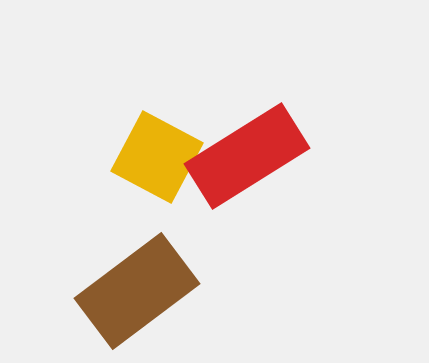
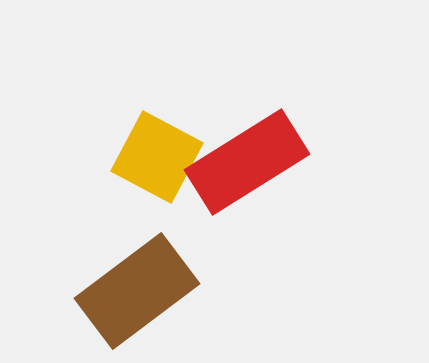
red rectangle: moved 6 px down
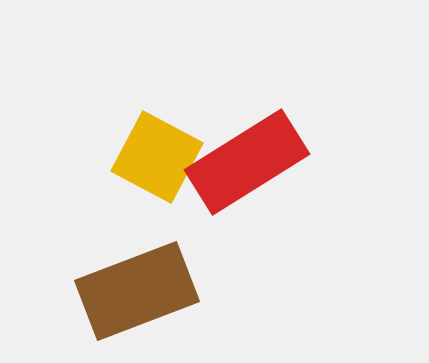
brown rectangle: rotated 16 degrees clockwise
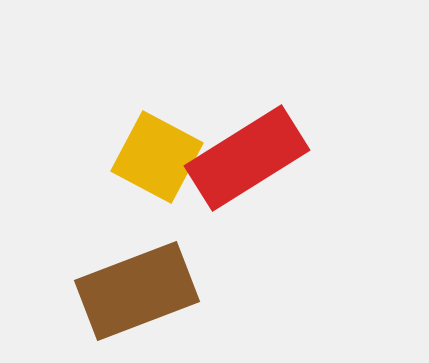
red rectangle: moved 4 px up
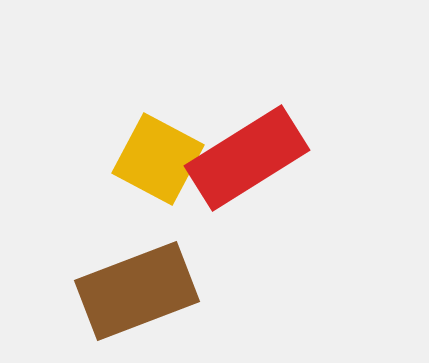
yellow square: moved 1 px right, 2 px down
